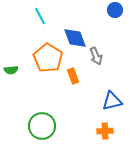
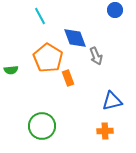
orange rectangle: moved 5 px left, 2 px down
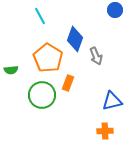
blue diamond: moved 1 px down; rotated 40 degrees clockwise
orange rectangle: moved 5 px down; rotated 42 degrees clockwise
green circle: moved 31 px up
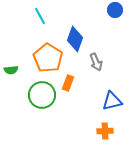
gray arrow: moved 6 px down
